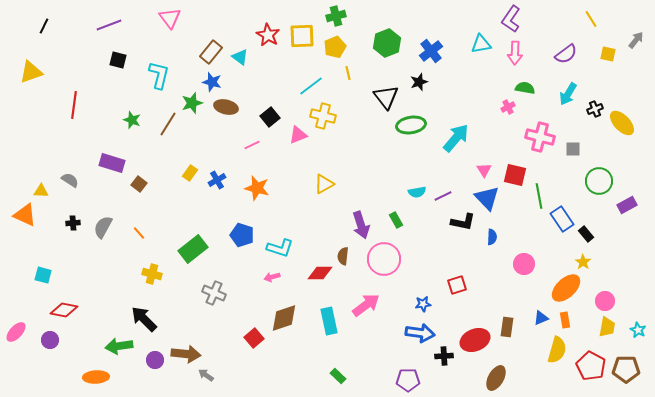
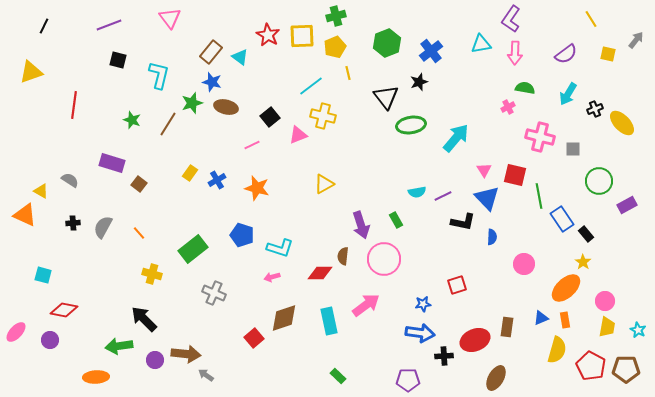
yellow triangle at (41, 191): rotated 28 degrees clockwise
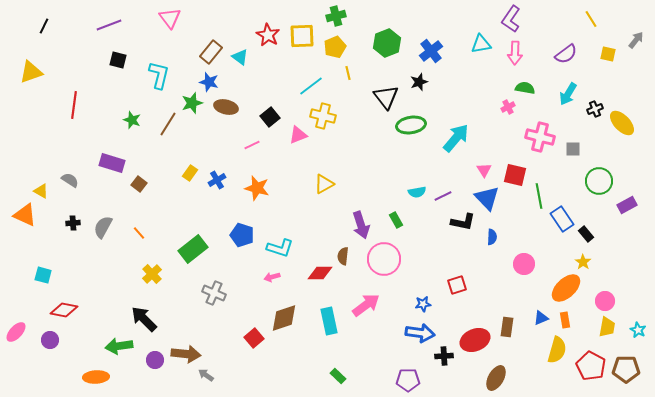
blue star at (212, 82): moved 3 px left
yellow cross at (152, 274): rotated 30 degrees clockwise
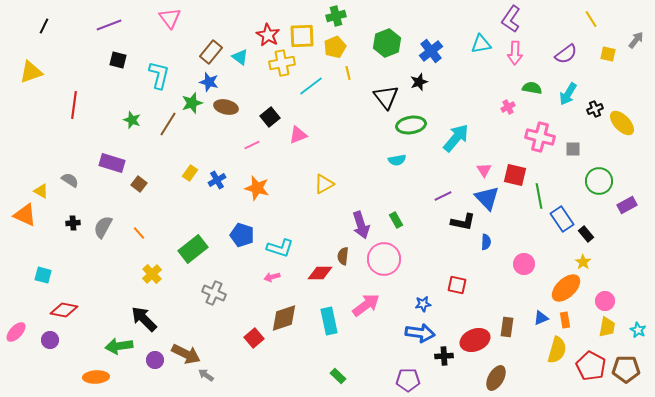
green semicircle at (525, 88): moved 7 px right
yellow cross at (323, 116): moved 41 px left, 53 px up; rotated 25 degrees counterclockwise
cyan semicircle at (417, 192): moved 20 px left, 32 px up
blue semicircle at (492, 237): moved 6 px left, 5 px down
red square at (457, 285): rotated 30 degrees clockwise
brown arrow at (186, 354): rotated 20 degrees clockwise
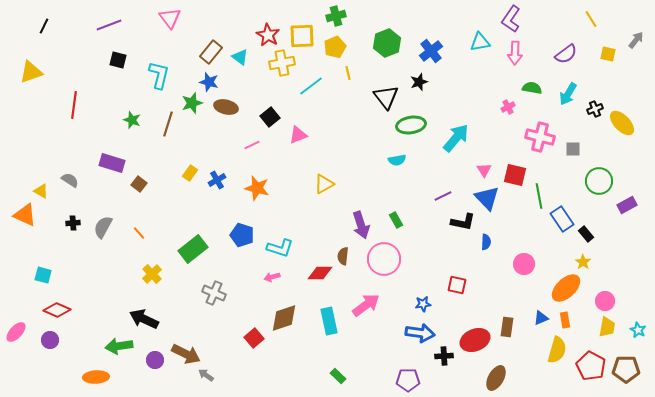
cyan triangle at (481, 44): moved 1 px left, 2 px up
brown line at (168, 124): rotated 15 degrees counterclockwise
red diamond at (64, 310): moved 7 px left; rotated 12 degrees clockwise
black arrow at (144, 319): rotated 20 degrees counterclockwise
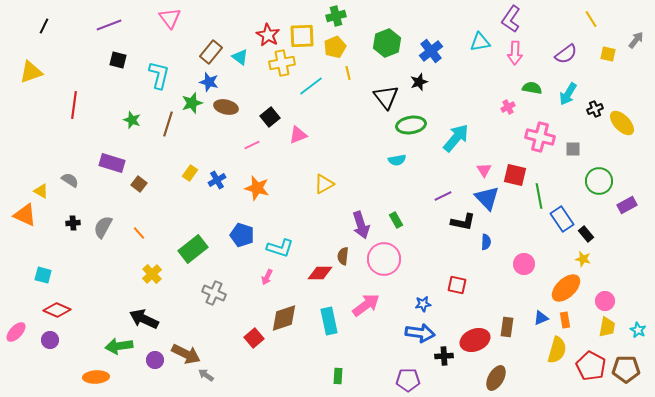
yellow star at (583, 262): moved 3 px up; rotated 21 degrees counterclockwise
pink arrow at (272, 277): moved 5 px left; rotated 49 degrees counterclockwise
green rectangle at (338, 376): rotated 49 degrees clockwise
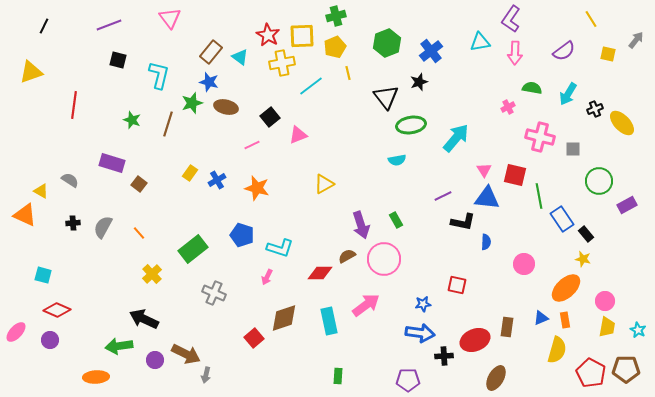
purple semicircle at (566, 54): moved 2 px left, 3 px up
blue triangle at (487, 198): rotated 40 degrees counterclockwise
brown semicircle at (343, 256): moved 4 px right; rotated 54 degrees clockwise
red pentagon at (591, 366): moved 7 px down
gray arrow at (206, 375): rotated 112 degrees counterclockwise
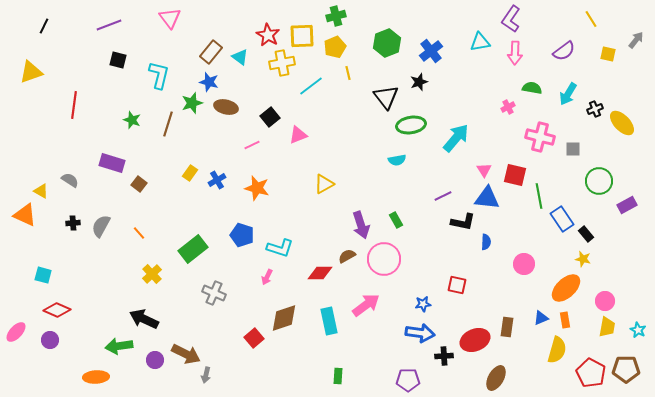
gray semicircle at (103, 227): moved 2 px left, 1 px up
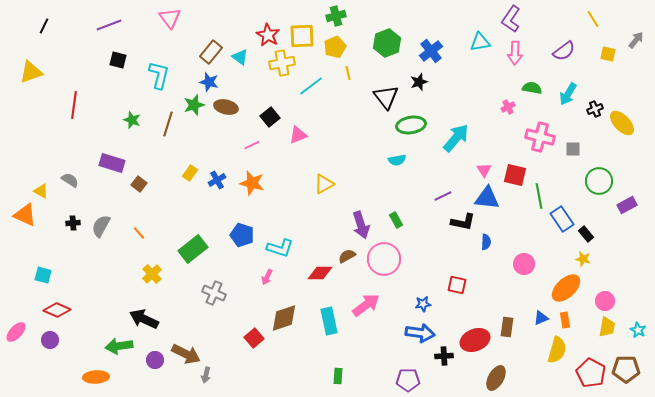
yellow line at (591, 19): moved 2 px right
green star at (192, 103): moved 2 px right, 2 px down
orange star at (257, 188): moved 5 px left, 5 px up
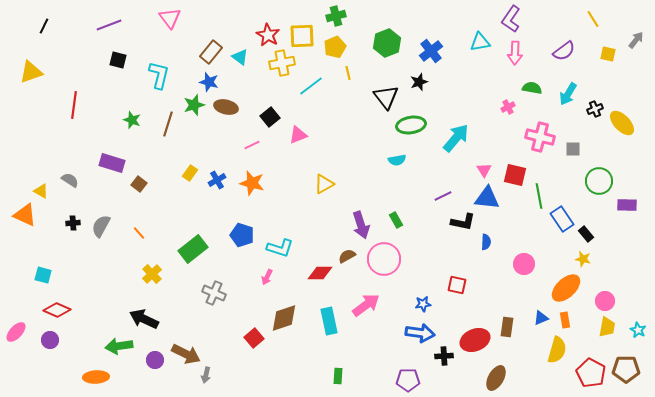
purple rectangle at (627, 205): rotated 30 degrees clockwise
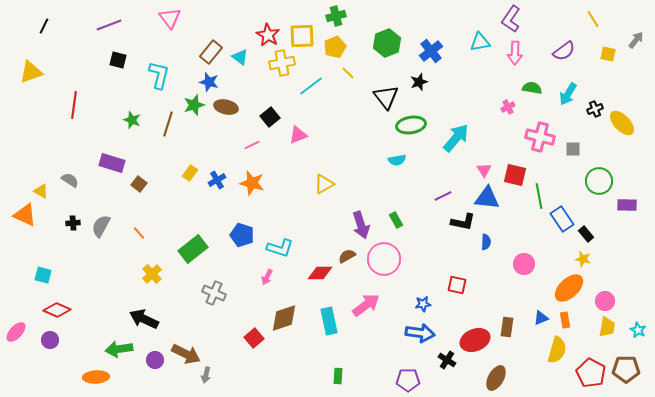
yellow line at (348, 73): rotated 32 degrees counterclockwise
orange ellipse at (566, 288): moved 3 px right
green arrow at (119, 346): moved 3 px down
black cross at (444, 356): moved 3 px right, 4 px down; rotated 36 degrees clockwise
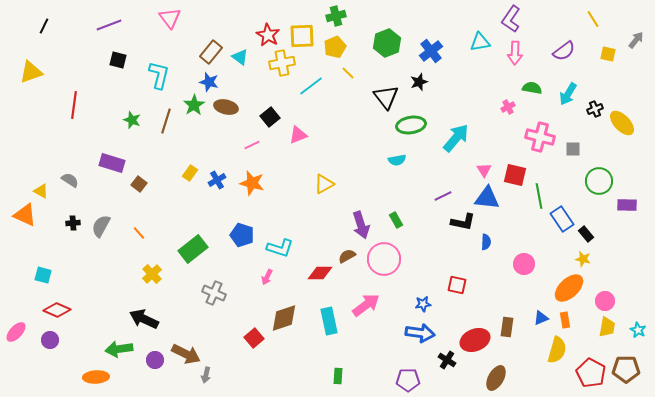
green star at (194, 105): rotated 15 degrees counterclockwise
brown line at (168, 124): moved 2 px left, 3 px up
